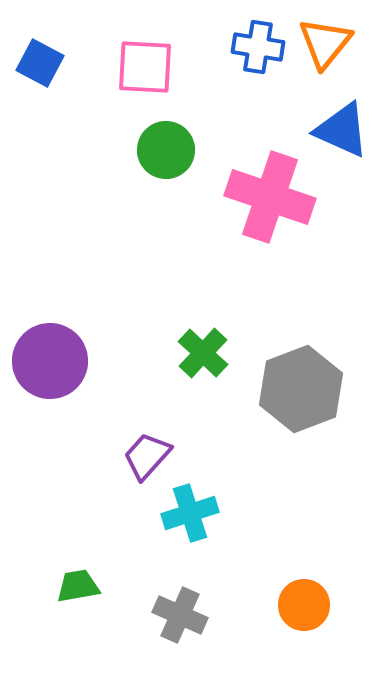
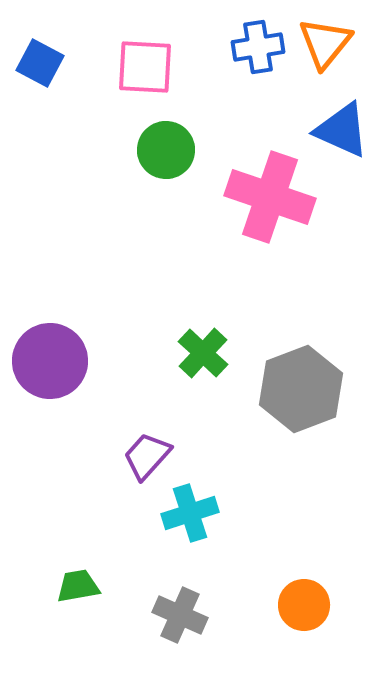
blue cross: rotated 18 degrees counterclockwise
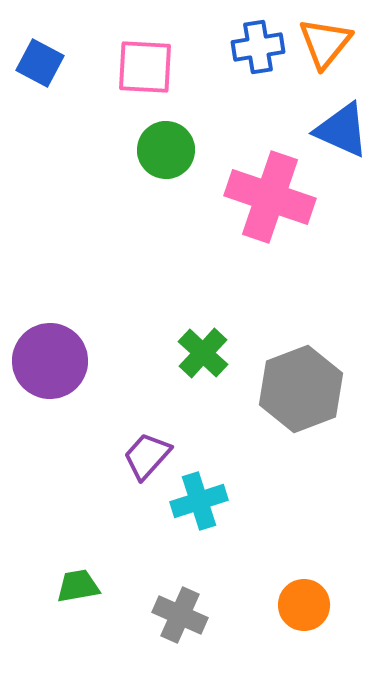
cyan cross: moved 9 px right, 12 px up
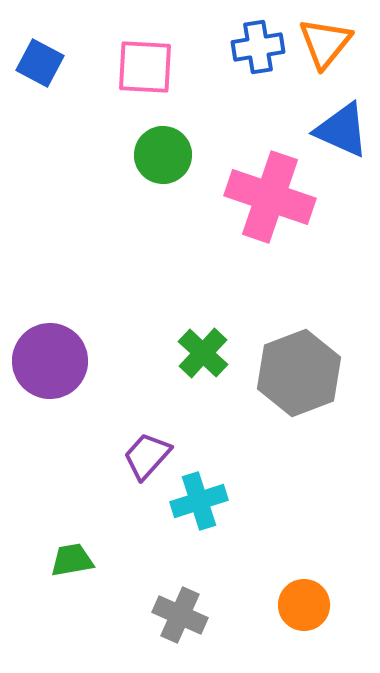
green circle: moved 3 px left, 5 px down
gray hexagon: moved 2 px left, 16 px up
green trapezoid: moved 6 px left, 26 px up
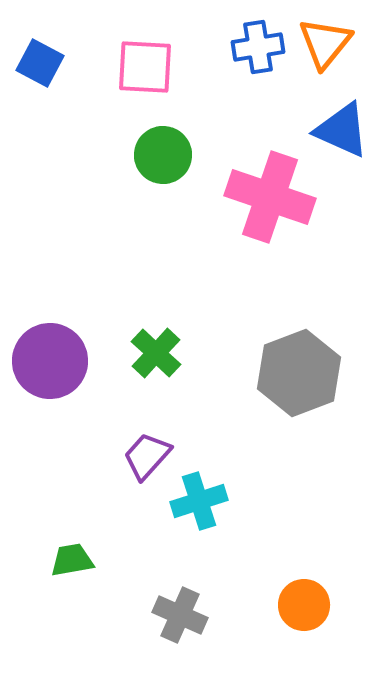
green cross: moved 47 px left
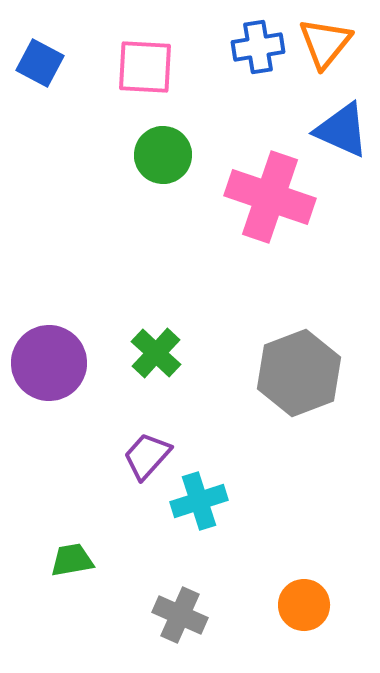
purple circle: moved 1 px left, 2 px down
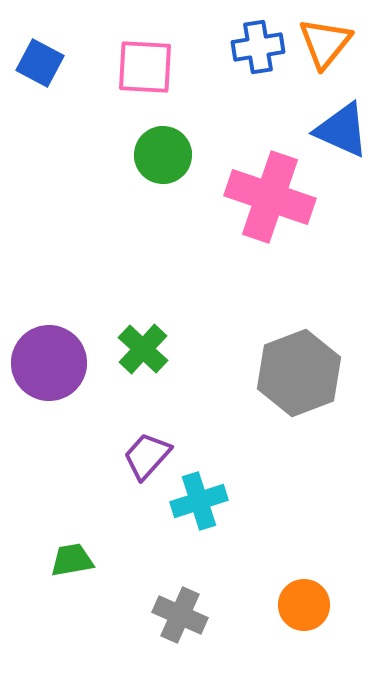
green cross: moved 13 px left, 4 px up
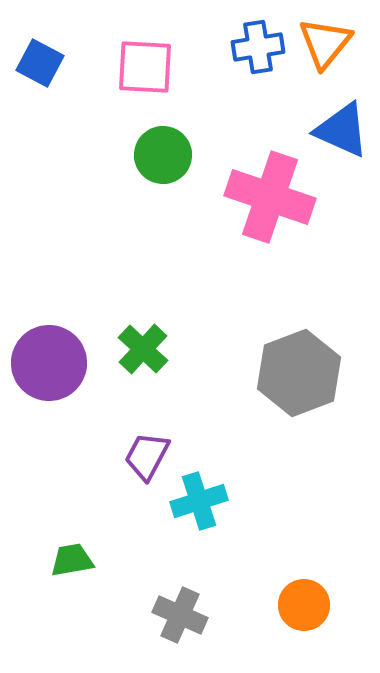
purple trapezoid: rotated 14 degrees counterclockwise
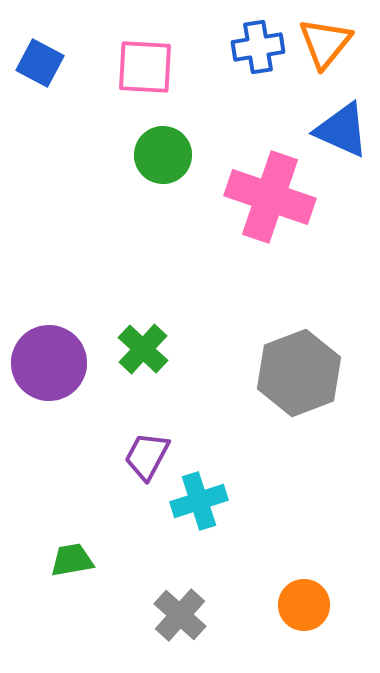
gray cross: rotated 18 degrees clockwise
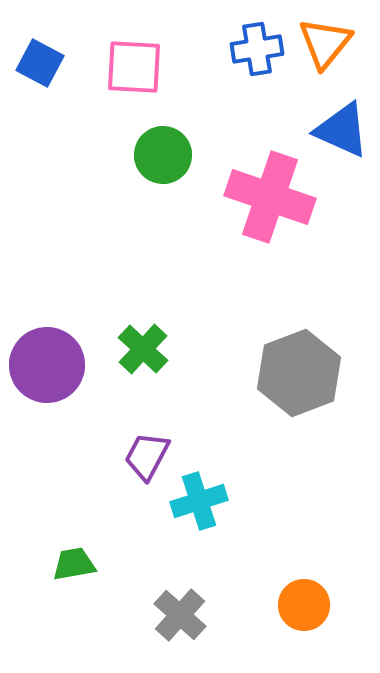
blue cross: moved 1 px left, 2 px down
pink square: moved 11 px left
purple circle: moved 2 px left, 2 px down
green trapezoid: moved 2 px right, 4 px down
